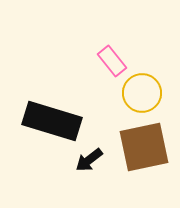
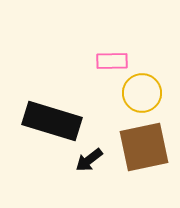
pink rectangle: rotated 52 degrees counterclockwise
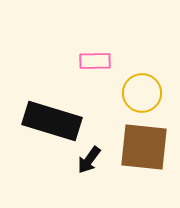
pink rectangle: moved 17 px left
brown square: rotated 18 degrees clockwise
black arrow: rotated 16 degrees counterclockwise
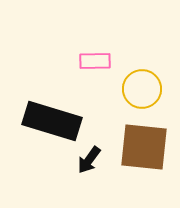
yellow circle: moved 4 px up
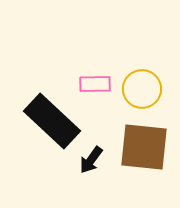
pink rectangle: moved 23 px down
black rectangle: rotated 26 degrees clockwise
black arrow: moved 2 px right
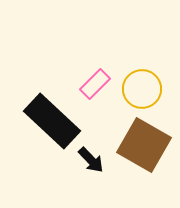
pink rectangle: rotated 44 degrees counterclockwise
brown square: moved 2 px up; rotated 24 degrees clockwise
black arrow: rotated 80 degrees counterclockwise
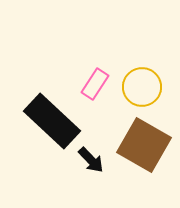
pink rectangle: rotated 12 degrees counterclockwise
yellow circle: moved 2 px up
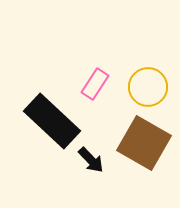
yellow circle: moved 6 px right
brown square: moved 2 px up
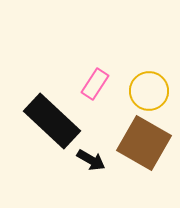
yellow circle: moved 1 px right, 4 px down
black arrow: rotated 16 degrees counterclockwise
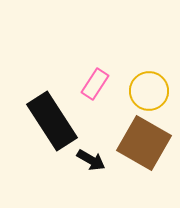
black rectangle: rotated 14 degrees clockwise
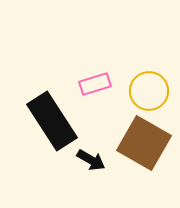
pink rectangle: rotated 40 degrees clockwise
